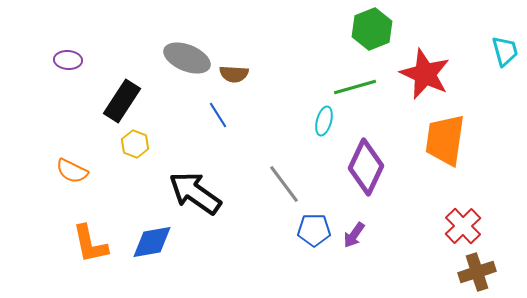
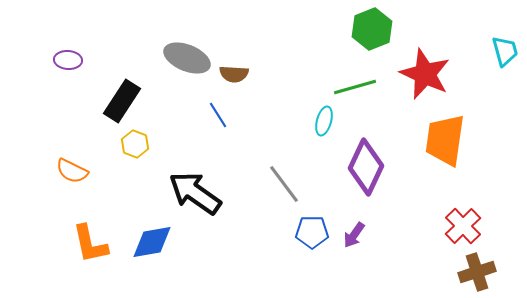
blue pentagon: moved 2 px left, 2 px down
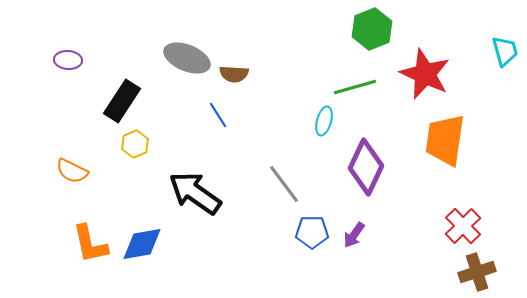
yellow hexagon: rotated 16 degrees clockwise
blue diamond: moved 10 px left, 2 px down
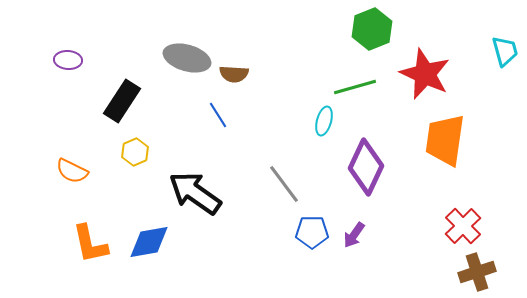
gray ellipse: rotated 6 degrees counterclockwise
yellow hexagon: moved 8 px down
blue diamond: moved 7 px right, 2 px up
